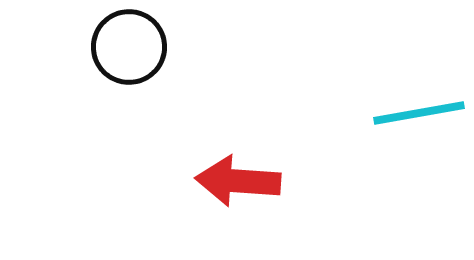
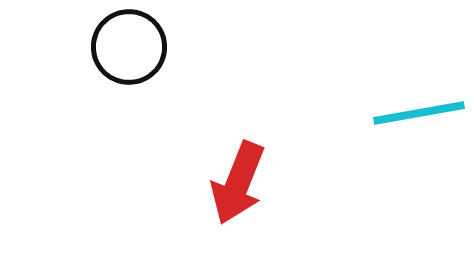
red arrow: moved 2 px down; rotated 72 degrees counterclockwise
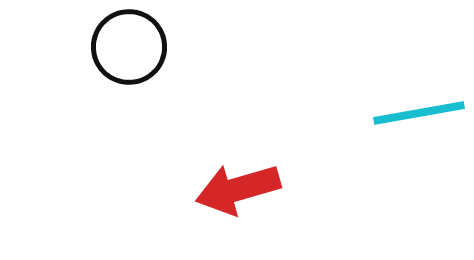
red arrow: moved 6 px down; rotated 52 degrees clockwise
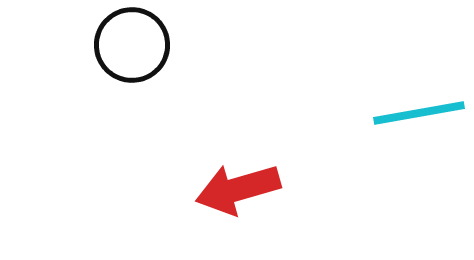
black circle: moved 3 px right, 2 px up
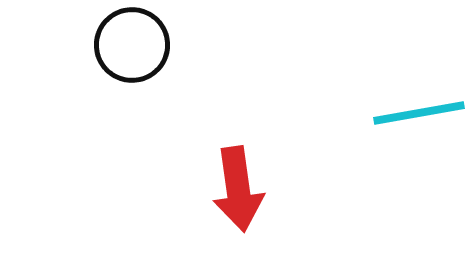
red arrow: rotated 82 degrees counterclockwise
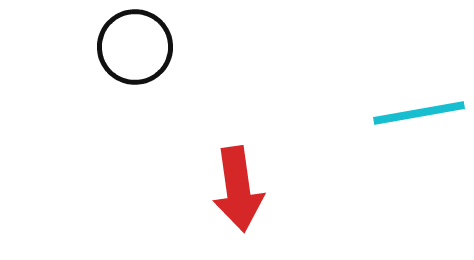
black circle: moved 3 px right, 2 px down
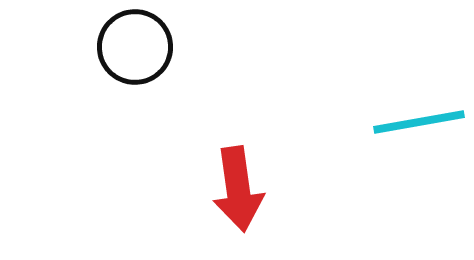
cyan line: moved 9 px down
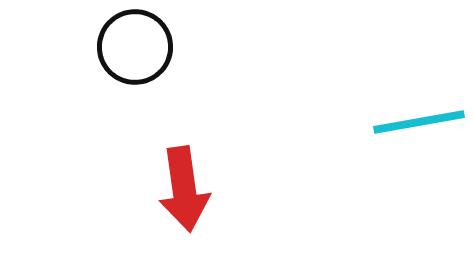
red arrow: moved 54 px left
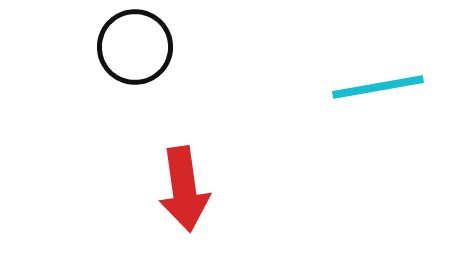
cyan line: moved 41 px left, 35 px up
